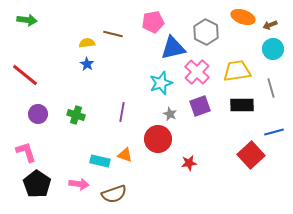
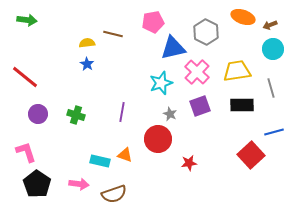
red line: moved 2 px down
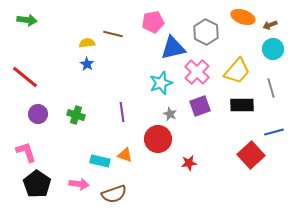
yellow trapezoid: rotated 140 degrees clockwise
purple line: rotated 18 degrees counterclockwise
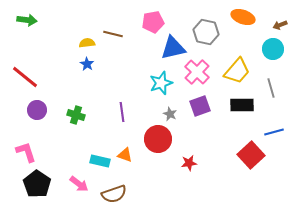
brown arrow: moved 10 px right
gray hexagon: rotated 15 degrees counterclockwise
purple circle: moved 1 px left, 4 px up
pink arrow: rotated 30 degrees clockwise
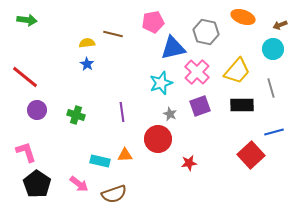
orange triangle: rotated 21 degrees counterclockwise
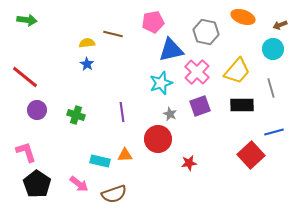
blue triangle: moved 2 px left, 2 px down
